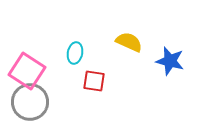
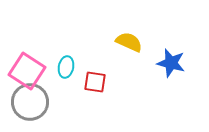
cyan ellipse: moved 9 px left, 14 px down
blue star: moved 1 px right, 2 px down
red square: moved 1 px right, 1 px down
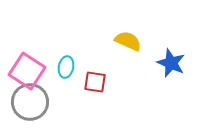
yellow semicircle: moved 1 px left, 1 px up
blue star: rotated 8 degrees clockwise
